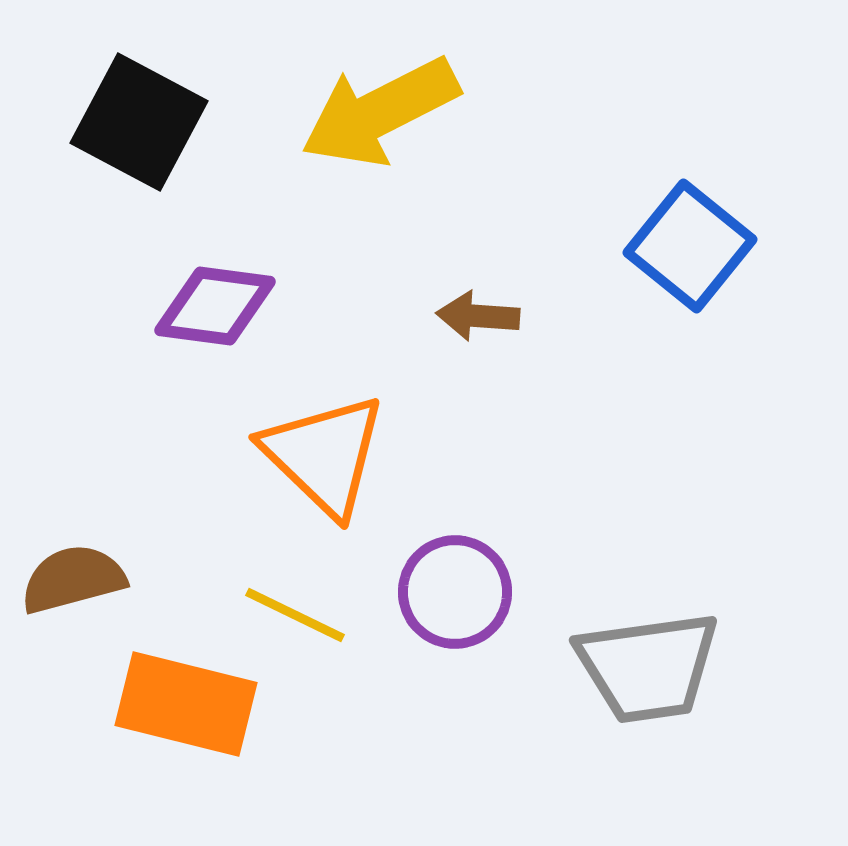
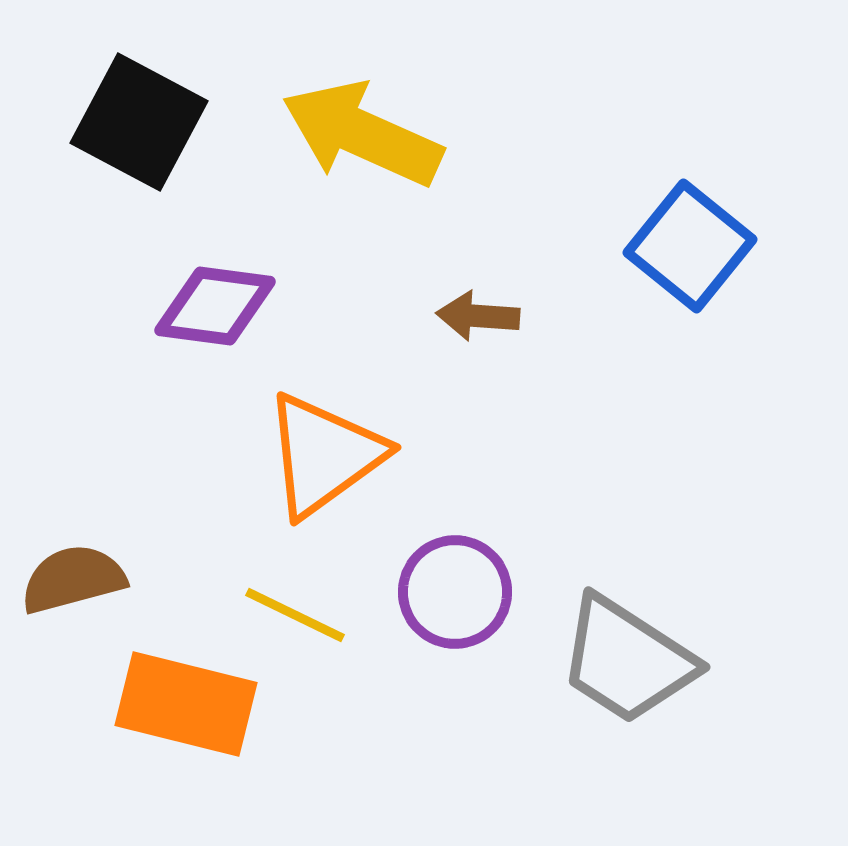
yellow arrow: moved 18 px left, 22 px down; rotated 51 degrees clockwise
orange triangle: rotated 40 degrees clockwise
gray trapezoid: moved 21 px left, 7 px up; rotated 41 degrees clockwise
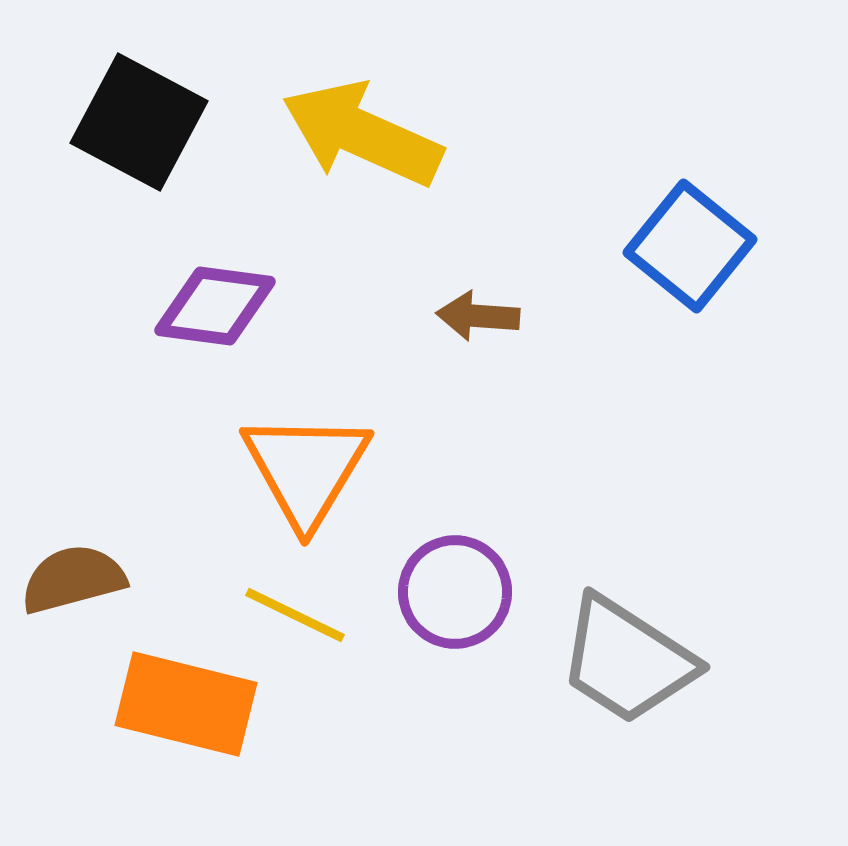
orange triangle: moved 18 px left, 14 px down; rotated 23 degrees counterclockwise
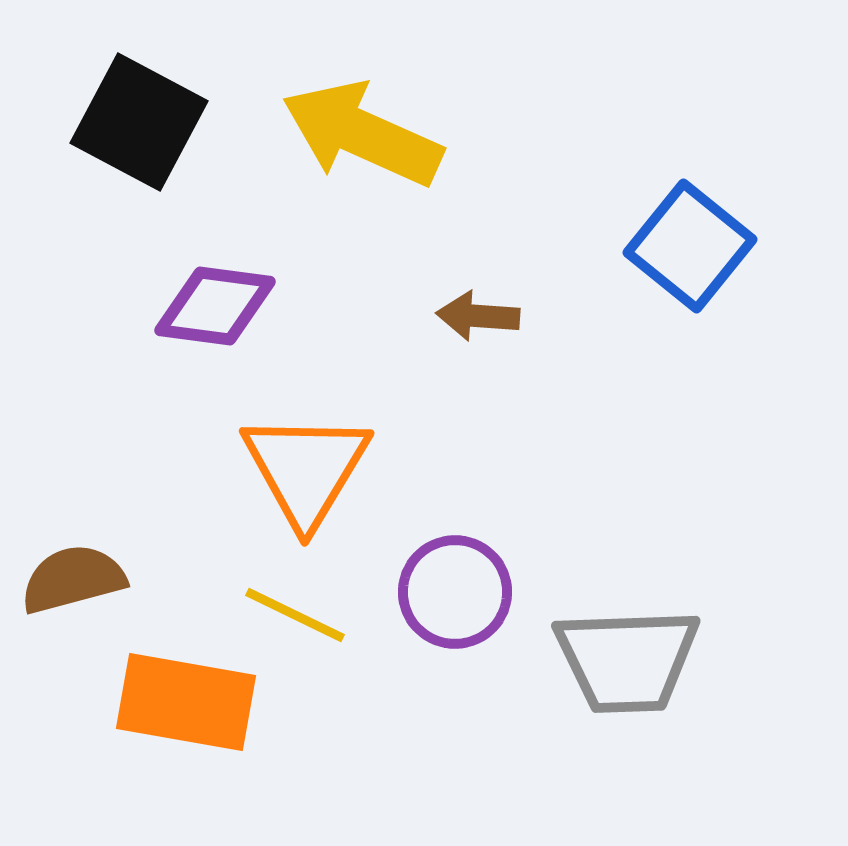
gray trapezoid: rotated 35 degrees counterclockwise
orange rectangle: moved 2 px up; rotated 4 degrees counterclockwise
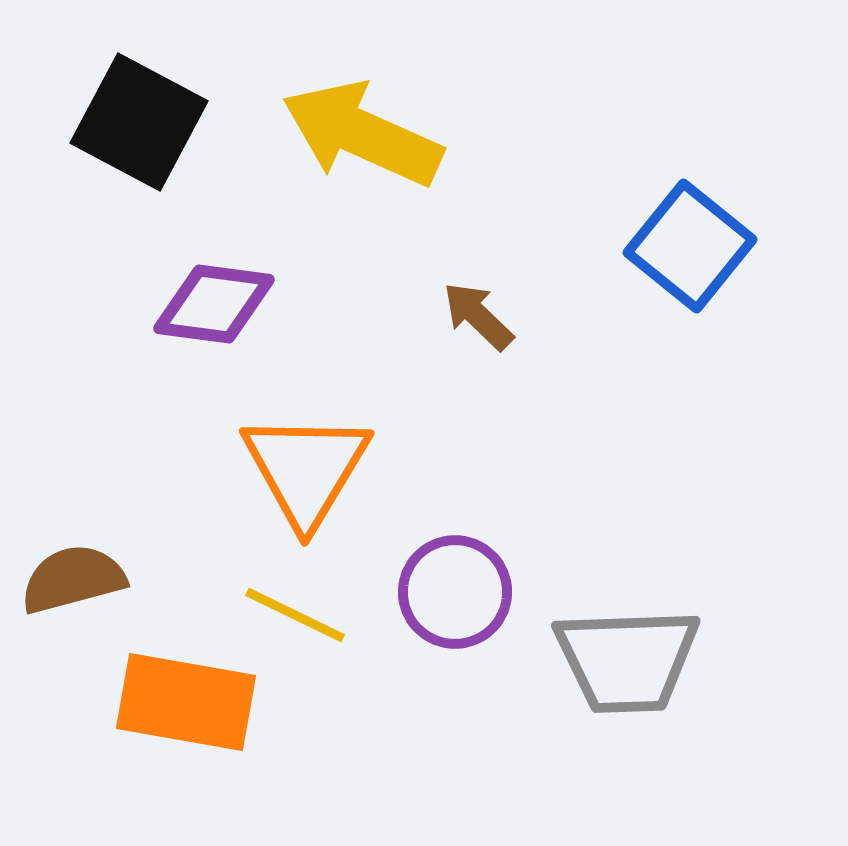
purple diamond: moved 1 px left, 2 px up
brown arrow: rotated 40 degrees clockwise
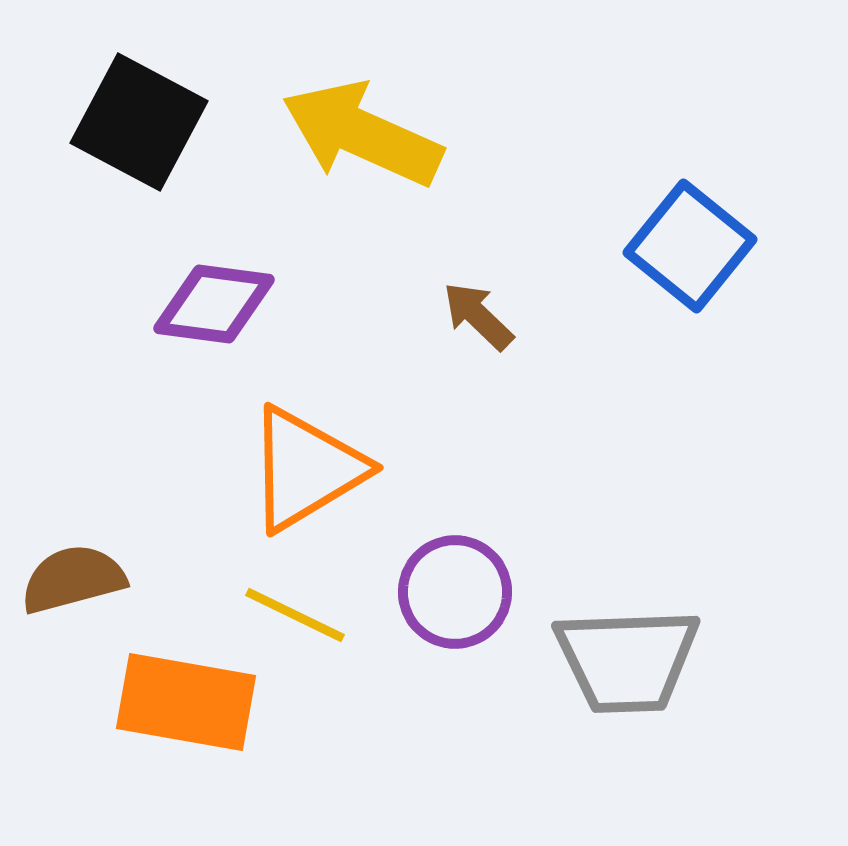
orange triangle: rotated 28 degrees clockwise
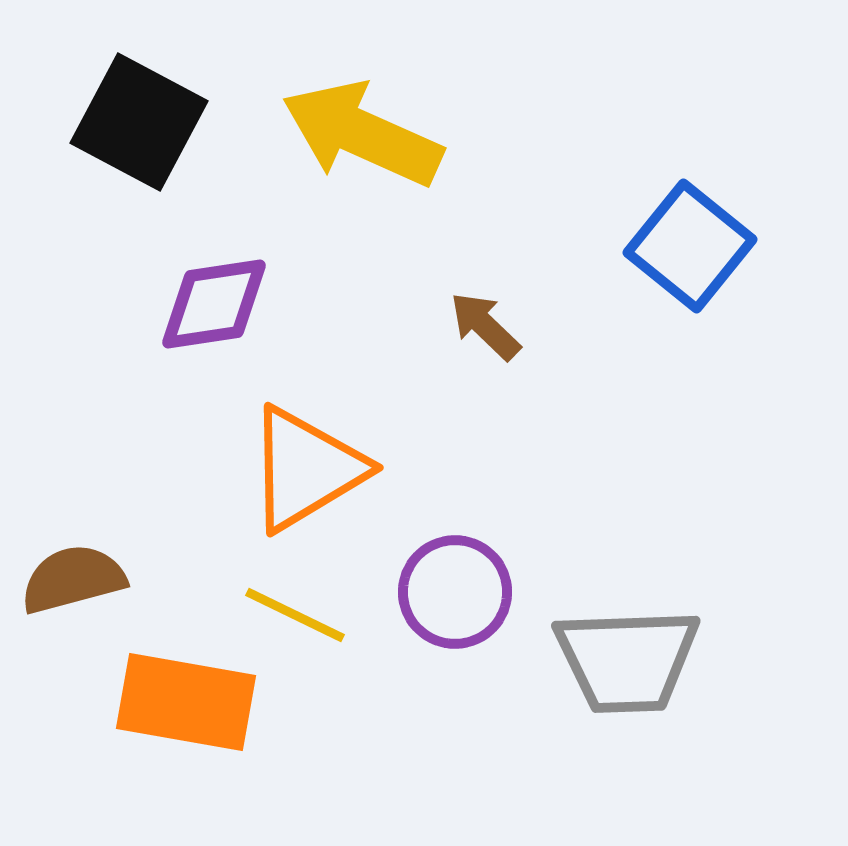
purple diamond: rotated 16 degrees counterclockwise
brown arrow: moved 7 px right, 10 px down
